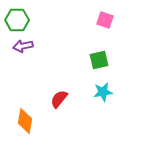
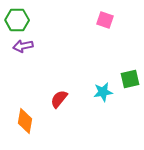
green square: moved 31 px right, 19 px down
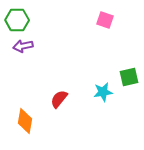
green square: moved 1 px left, 2 px up
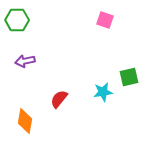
purple arrow: moved 2 px right, 15 px down
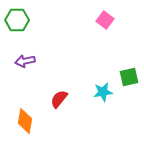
pink square: rotated 18 degrees clockwise
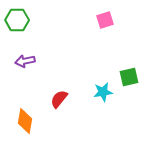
pink square: rotated 36 degrees clockwise
